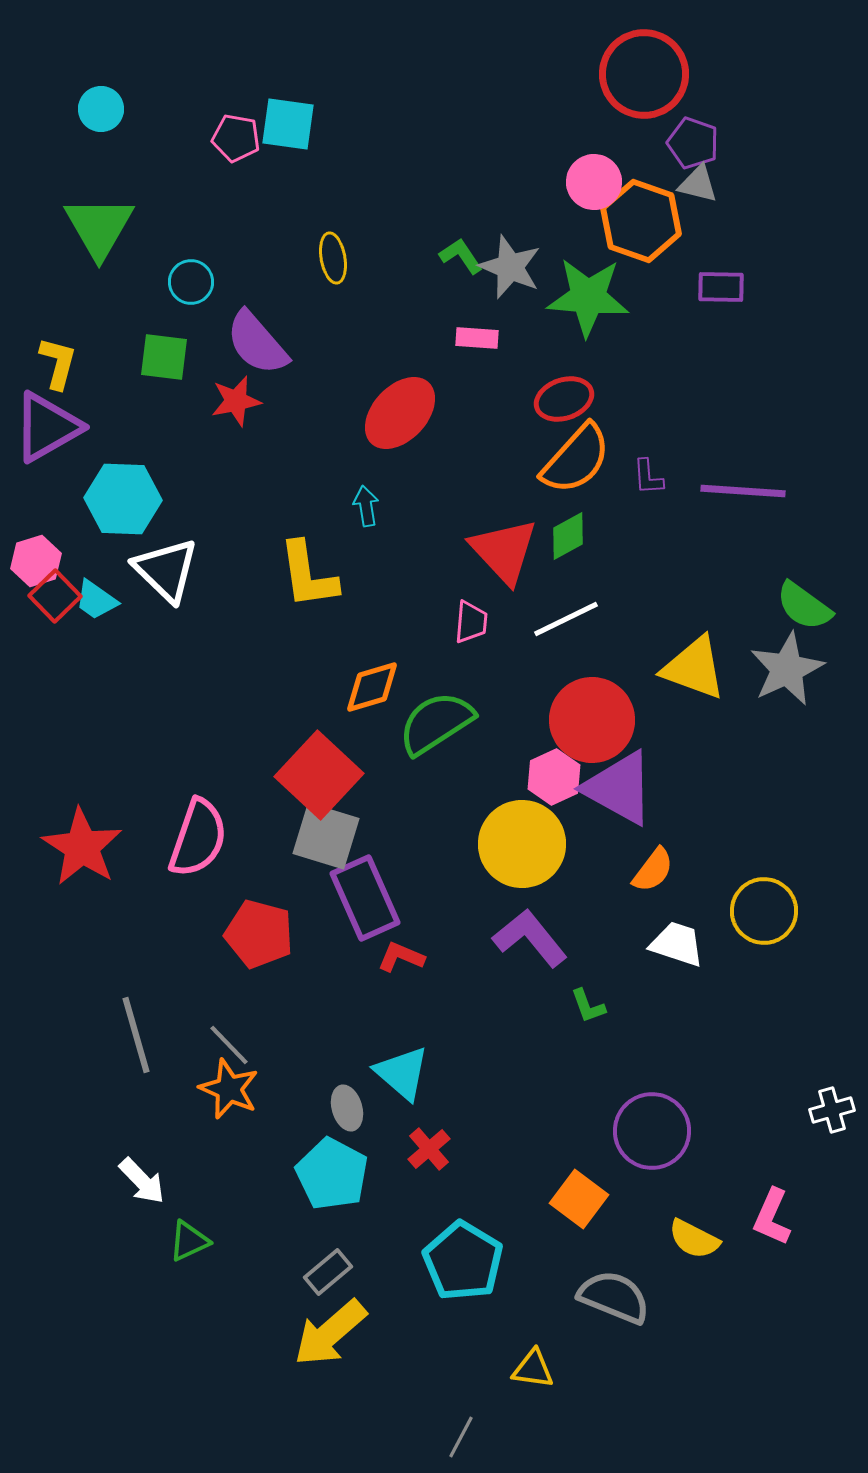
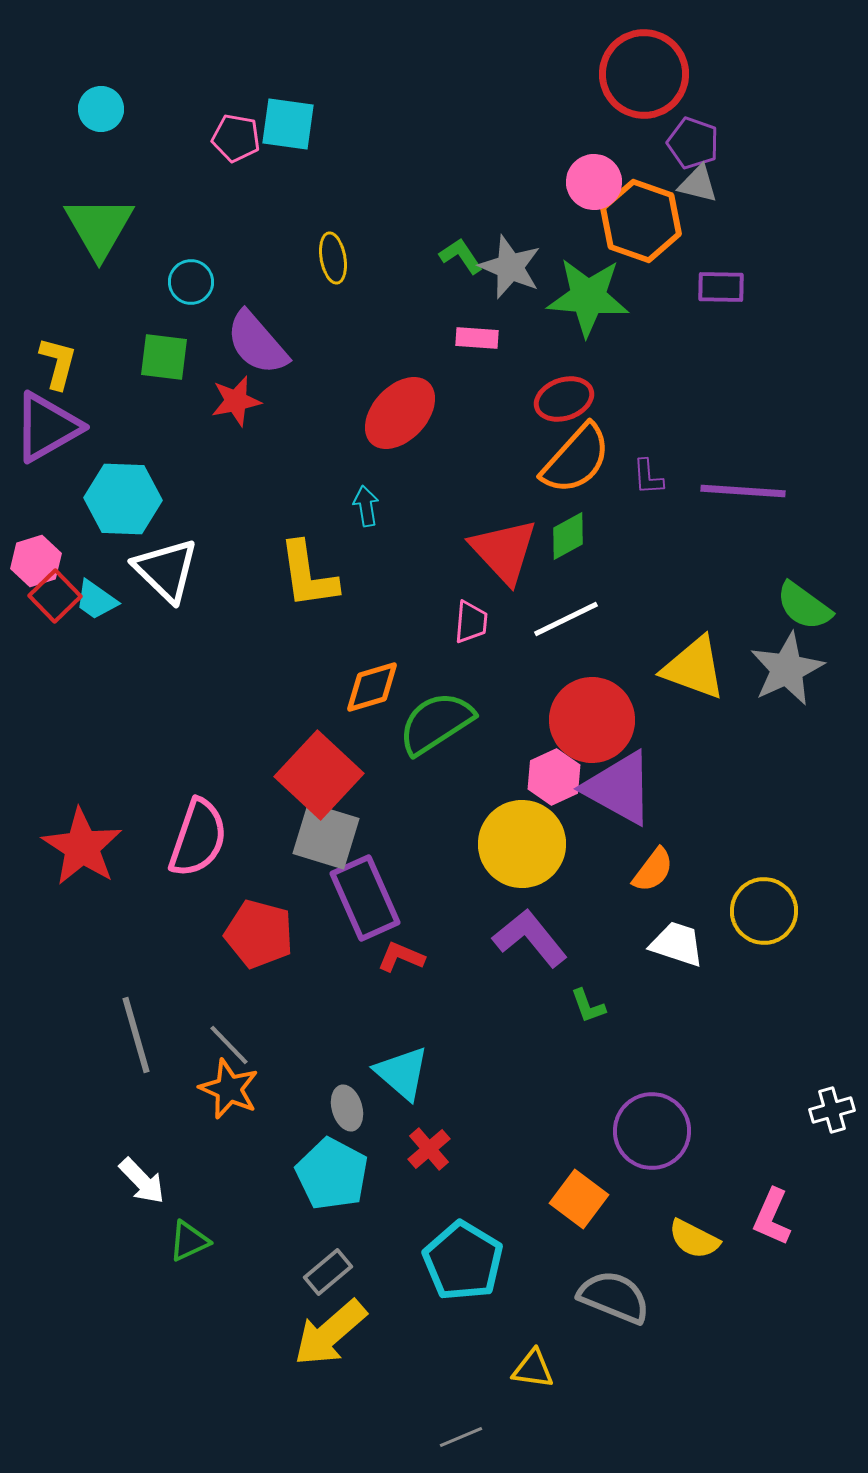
gray line at (461, 1437): rotated 39 degrees clockwise
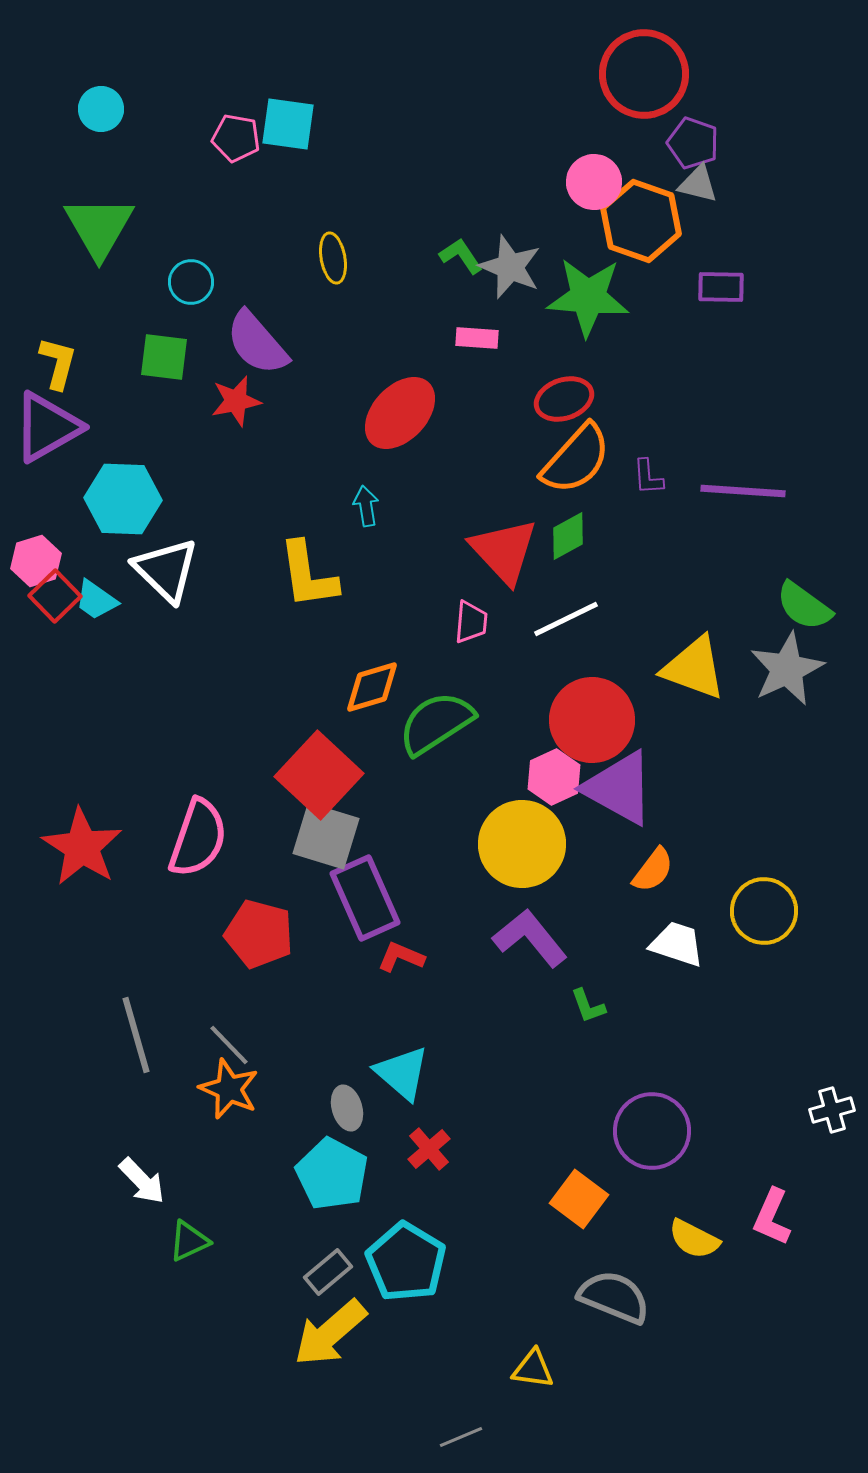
cyan pentagon at (463, 1261): moved 57 px left, 1 px down
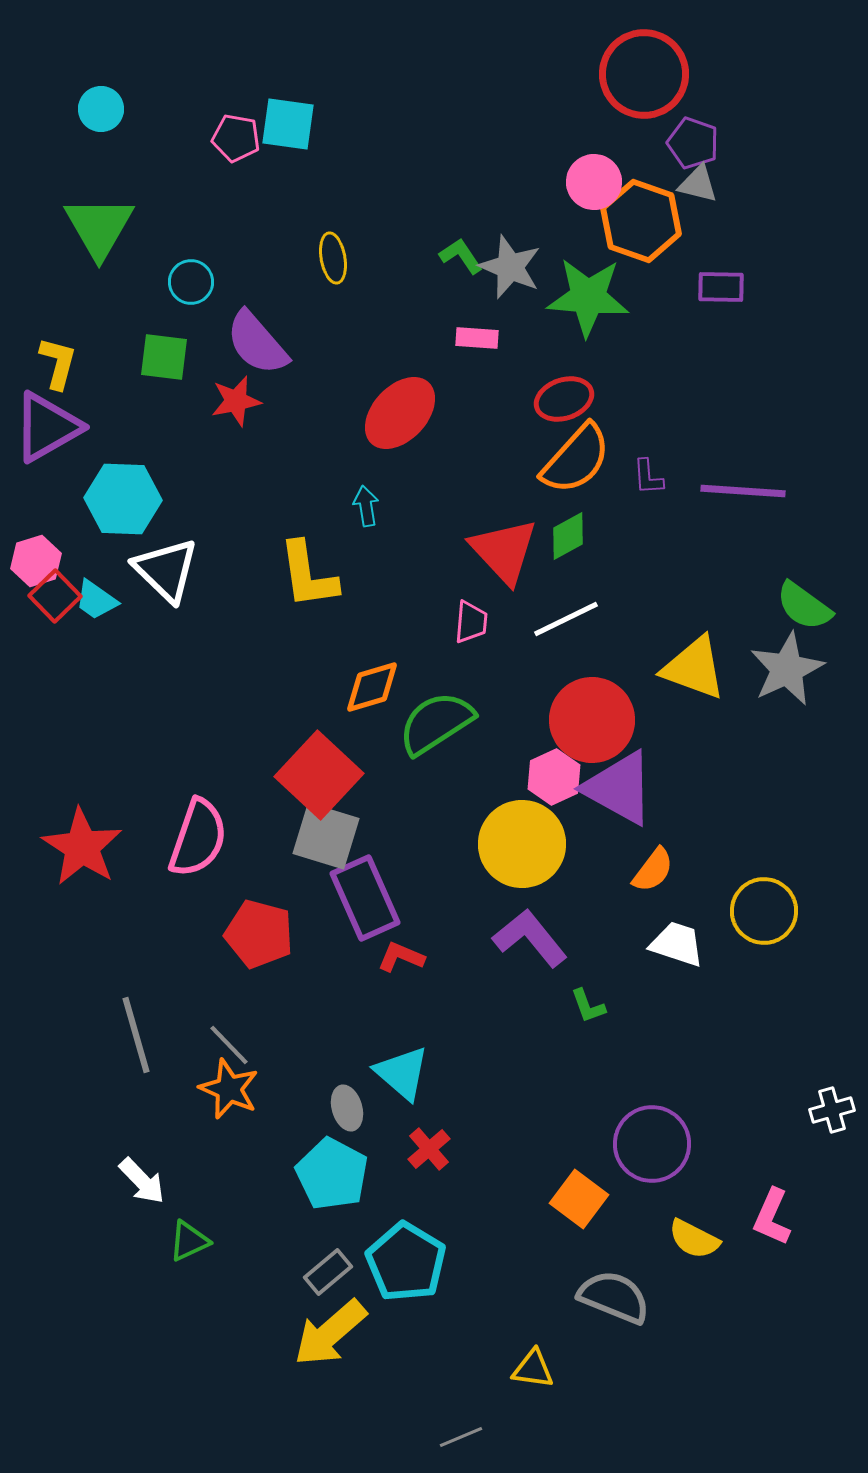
purple circle at (652, 1131): moved 13 px down
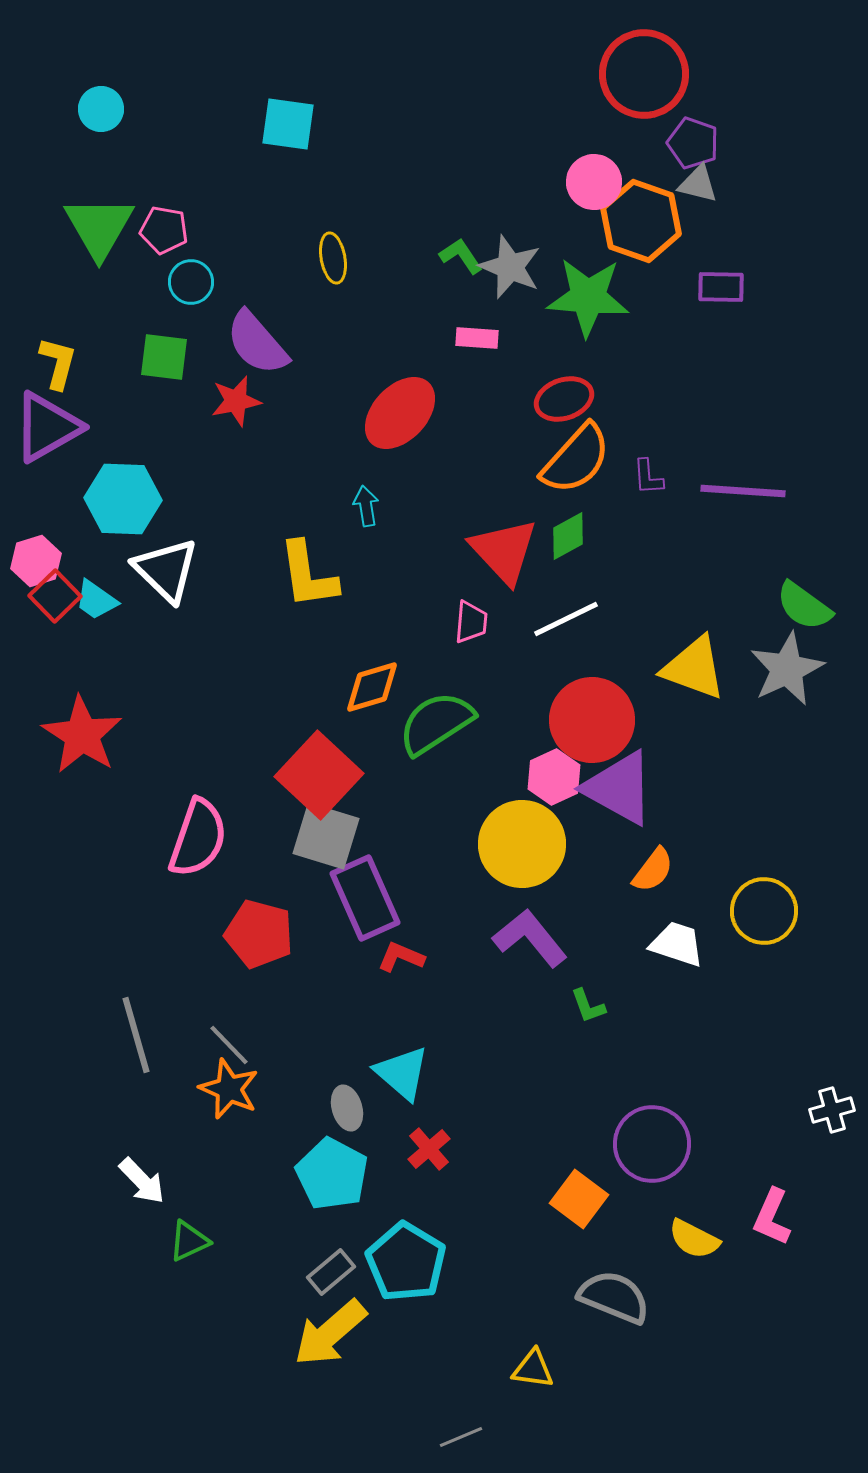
pink pentagon at (236, 138): moved 72 px left, 92 px down
red star at (82, 847): moved 112 px up
gray rectangle at (328, 1272): moved 3 px right
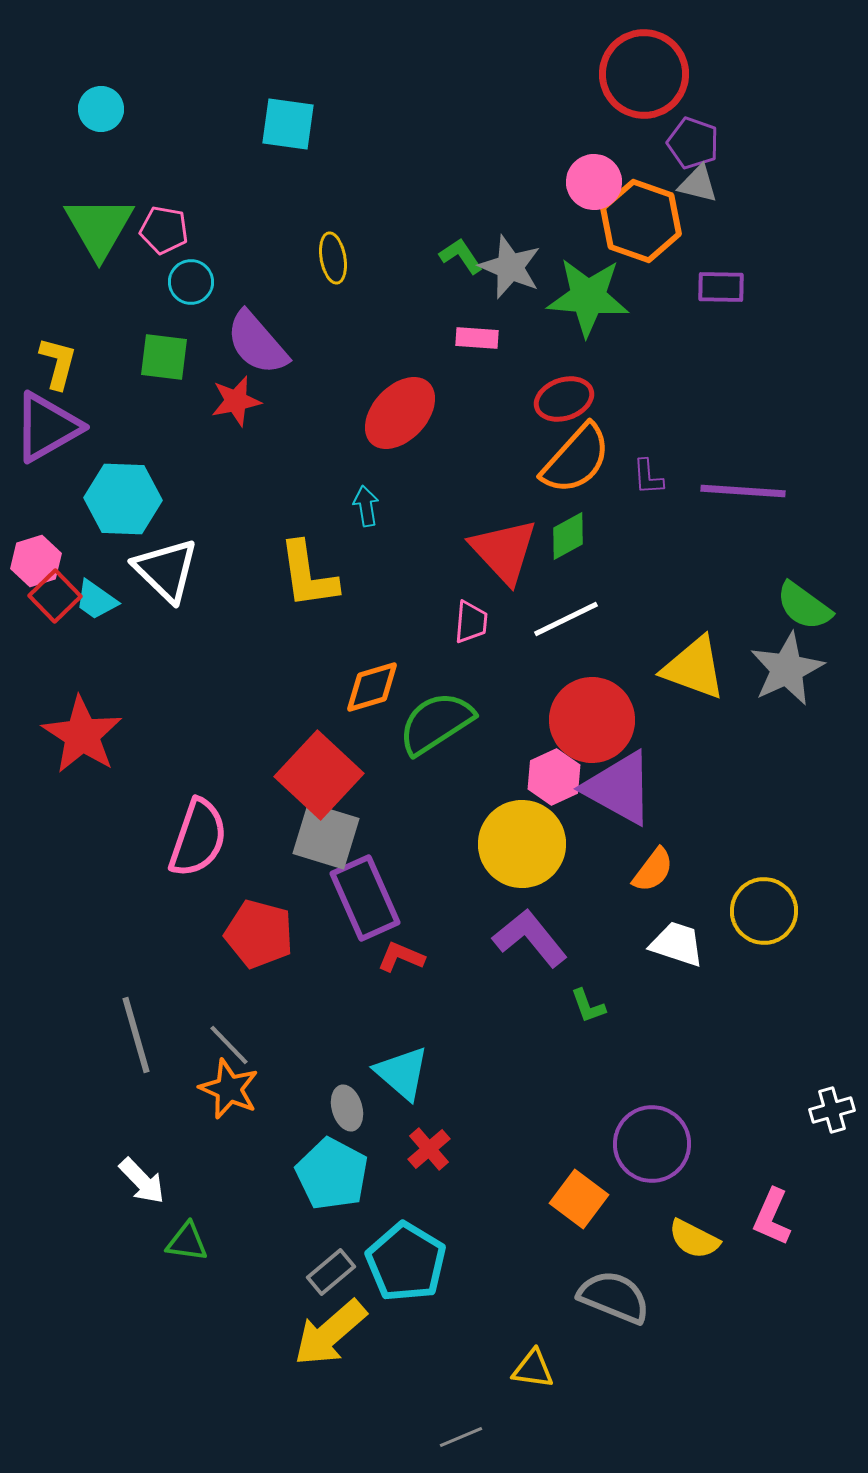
green triangle at (189, 1241): moved 2 px left, 1 px down; rotated 33 degrees clockwise
